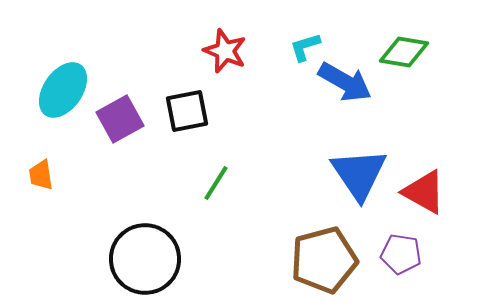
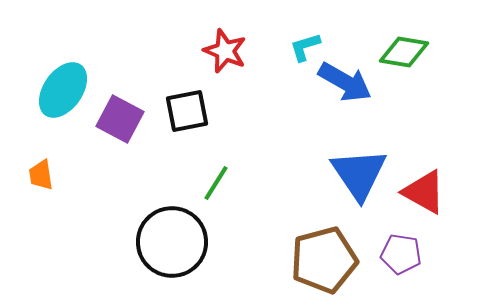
purple square: rotated 33 degrees counterclockwise
black circle: moved 27 px right, 17 px up
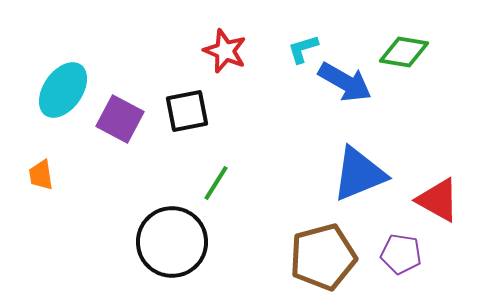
cyan L-shape: moved 2 px left, 2 px down
blue triangle: rotated 42 degrees clockwise
red triangle: moved 14 px right, 8 px down
brown pentagon: moved 1 px left, 3 px up
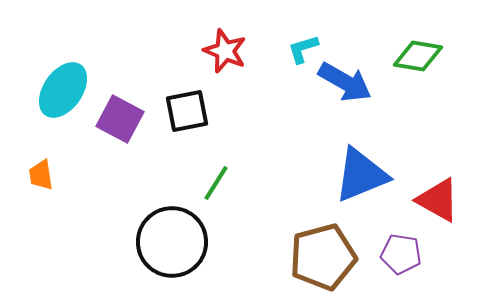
green diamond: moved 14 px right, 4 px down
blue triangle: moved 2 px right, 1 px down
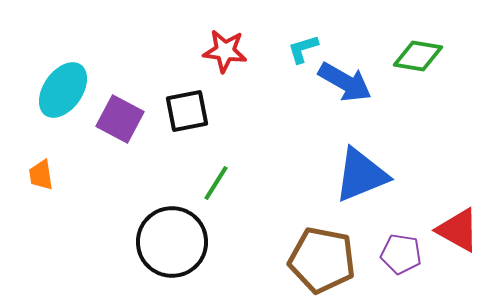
red star: rotated 15 degrees counterclockwise
red triangle: moved 20 px right, 30 px down
brown pentagon: moved 1 px left, 3 px down; rotated 26 degrees clockwise
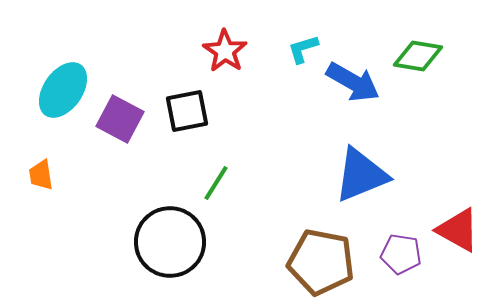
red star: rotated 27 degrees clockwise
blue arrow: moved 8 px right
black circle: moved 2 px left
brown pentagon: moved 1 px left, 2 px down
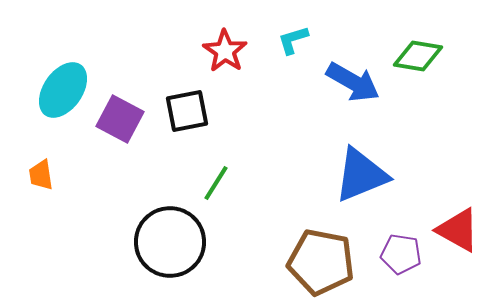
cyan L-shape: moved 10 px left, 9 px up
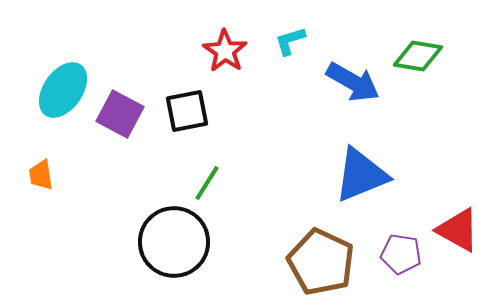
cyan L-shape: moved 3 px left, 1 px down
purple square: moved 5 px up
green line: moved 9 px left
black circle: moved 4 px right
brown pentagon: rotated 14 degrees clockwise
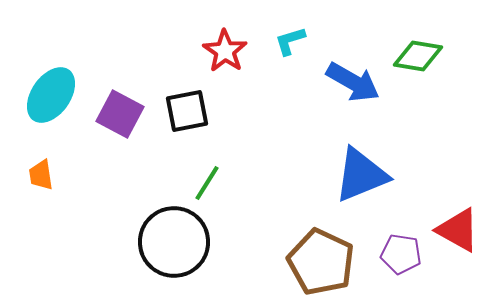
cyan ellipse: moved 12 px left, 5 px down
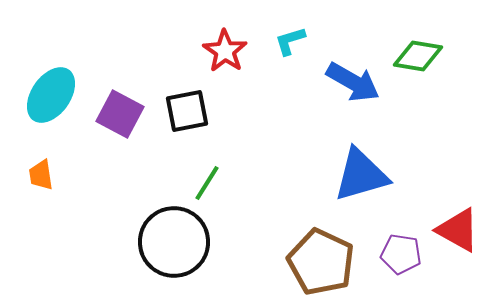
blue triangle: rotated 6 degrees clockwise
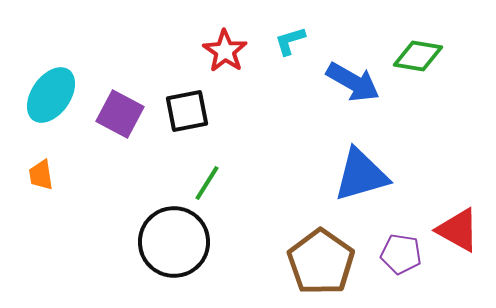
brown pentagon: rotated 10 degrees clockwise
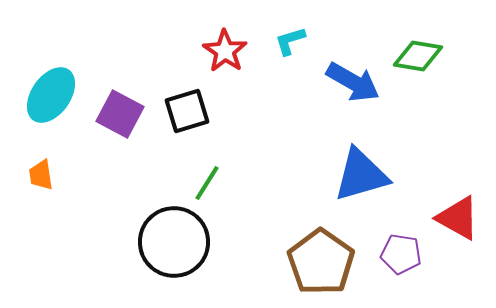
black square: rotated 6 degrees counterclockwise
red triangle: moved 12 px up
